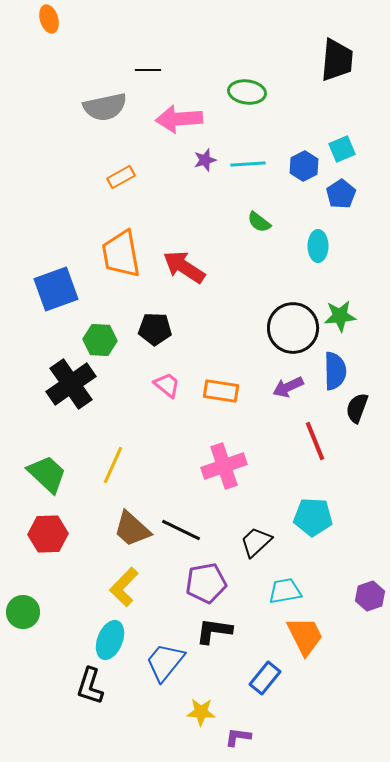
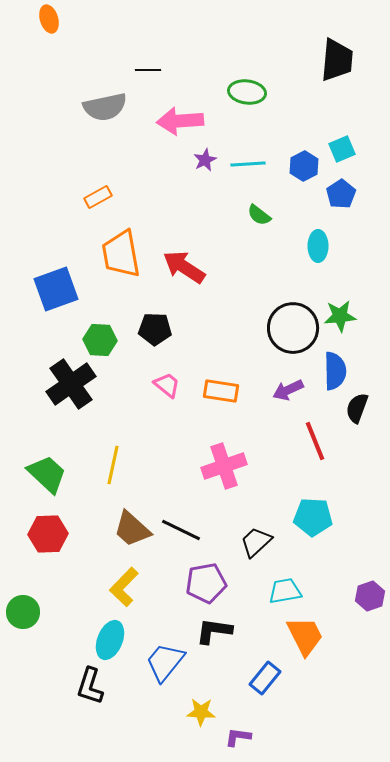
pink arrow at (179, 119): moved 1 px right, 2 px down
purple star at (205, 160): rotated 10 degrees counterclockwise
orange rectangle at (121, 177): moved 23 px left, 20 px down
green semicircle at (259, 222): moved 7 px up
purple arrow at (288, 387): moved 3 px down
yellow line at (113, 465): rotated 12 degrees counterclockwise
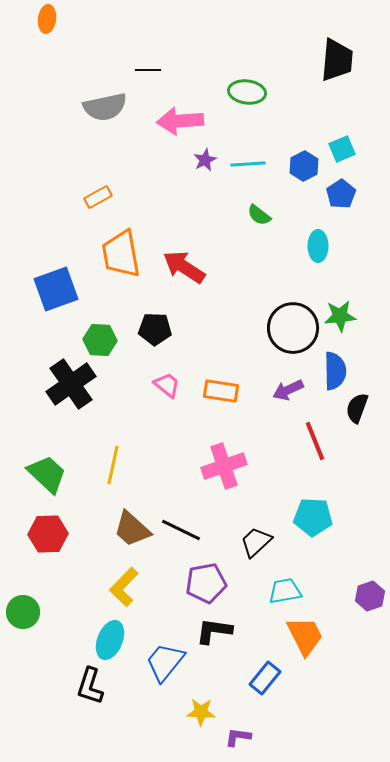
orange ellipse at (49, 19): moved 2 px left; rotated 24 degrees clockwise
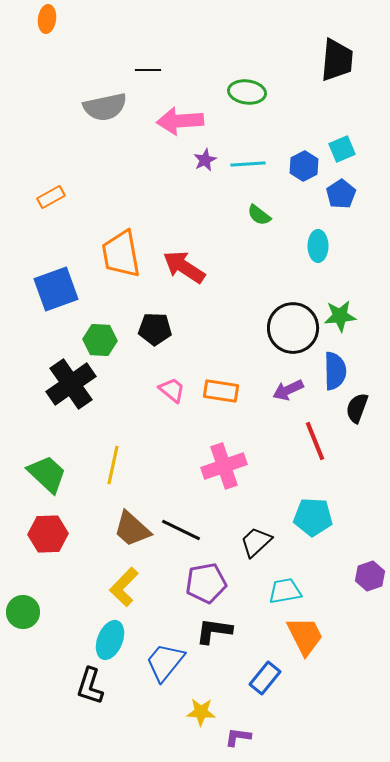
orange rectangle at (98, 197): moved 47 px left
pink trapezoid at (167, 385): moved 5 px right, 5 px down
purple hexagon at (370, 596): moved 20 px up
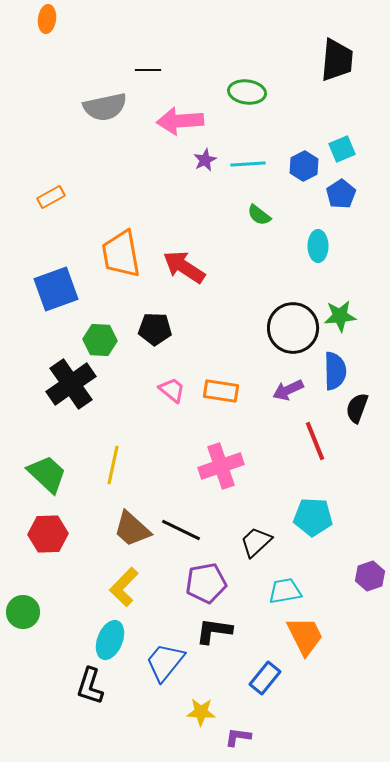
pink cross at (224, 466): moved 3 px left
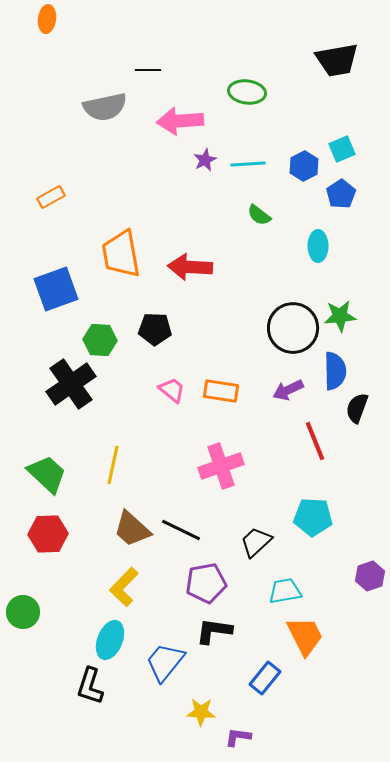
black trapezoid at (337, 60): rotated 75 degrees clockwise
red arrow at (184, 267): moved 6 px right; rotated 30 degrees counterclockwise
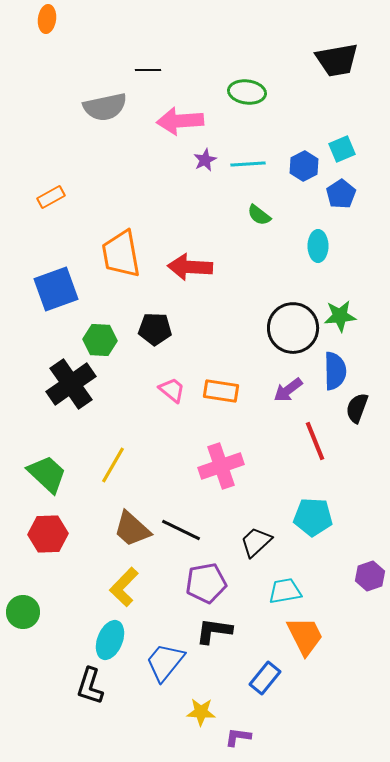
purple arrow at (288, 390): rotated 12 degrees counterclockwise
yellow line at (113, 465): rotated 18 degrees clockwise
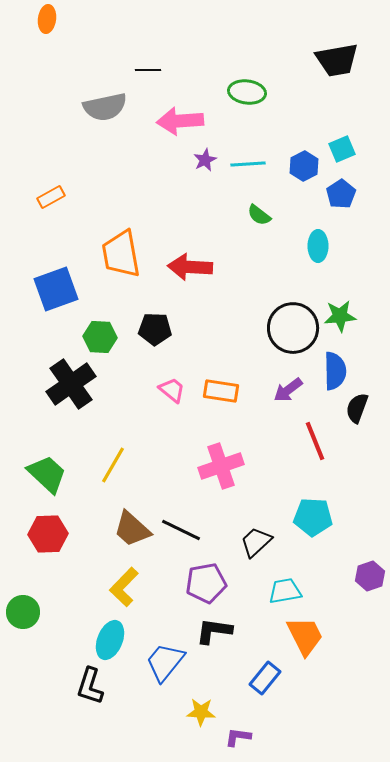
green hexagon at (100, 340): moved 3 px up
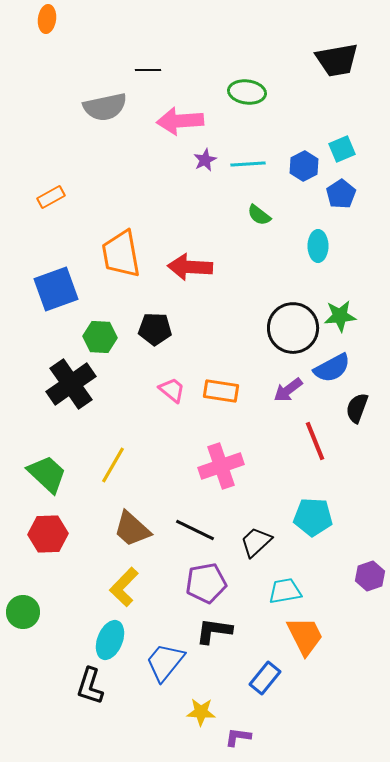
blue semicircle at (335, 371): moved 3 px left, 3 px up; rotated 63 degrees clockwise
black line at (181, 530): moved 14 px right
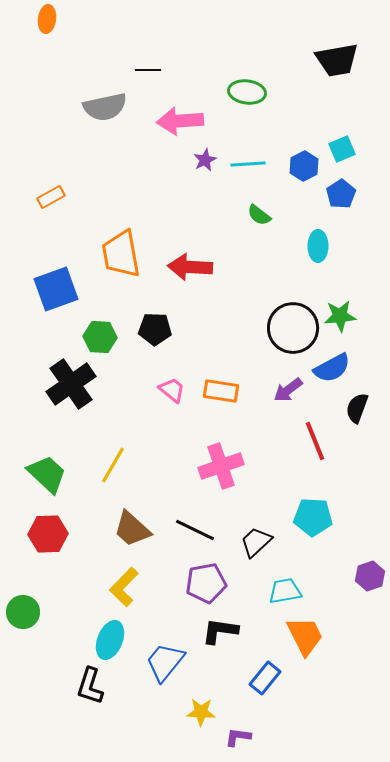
black L-shape at (214, 631): moved 6 px right
